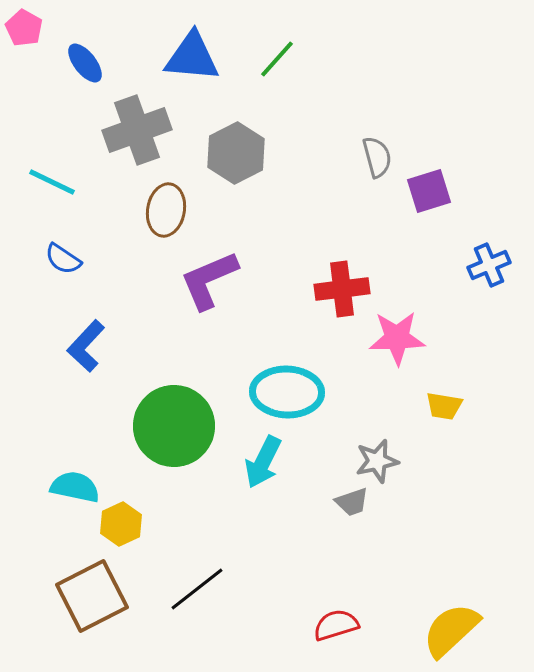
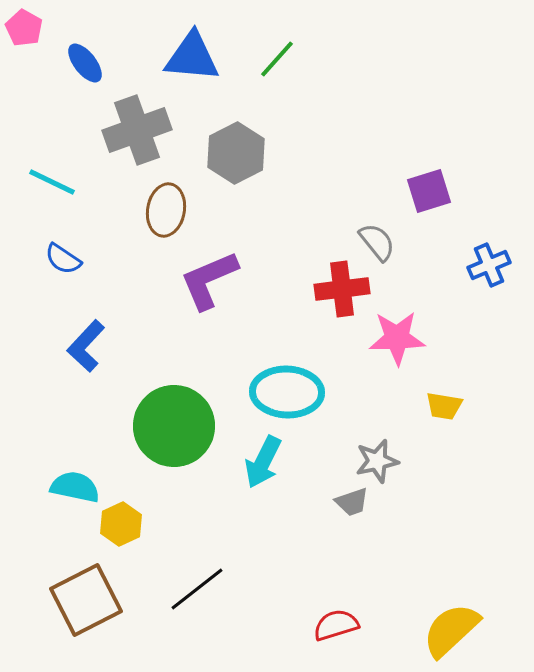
gray semicircle: moved 85 px down; rotated 24 degrees counterclockwise
brown square: moved 6 px left, 4 px down
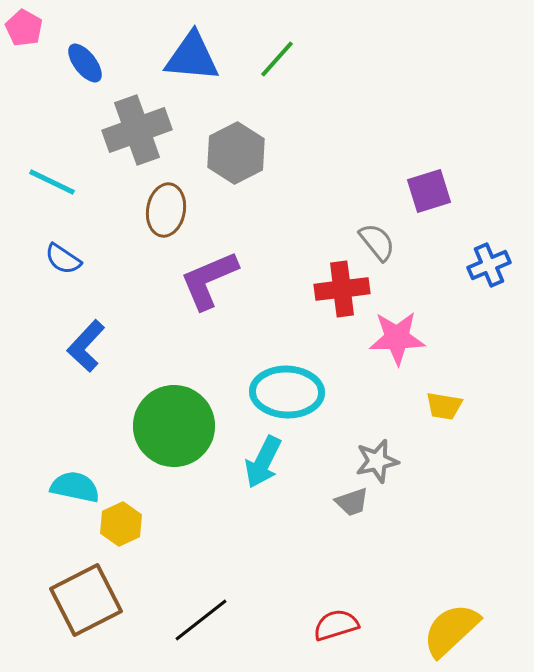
black line: moved 4 px right, 31 px down
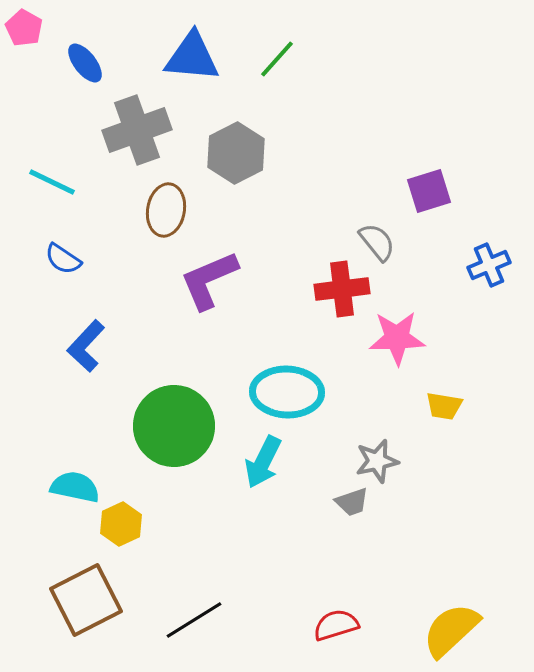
black line: moved 7 px left; rotated 6 degrees clockwise
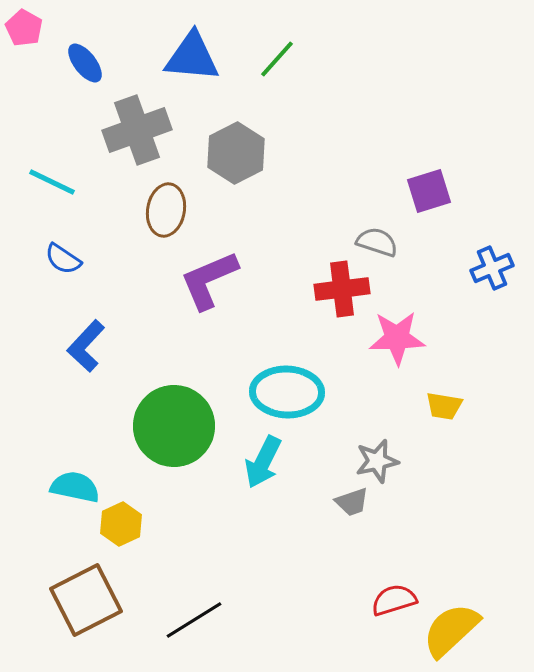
gray semicircle: rotated 33 degrees counterclockwise
blue cross: moved 3 px right, 3 px down
red semicircle: moved 58 px right, 25 px up
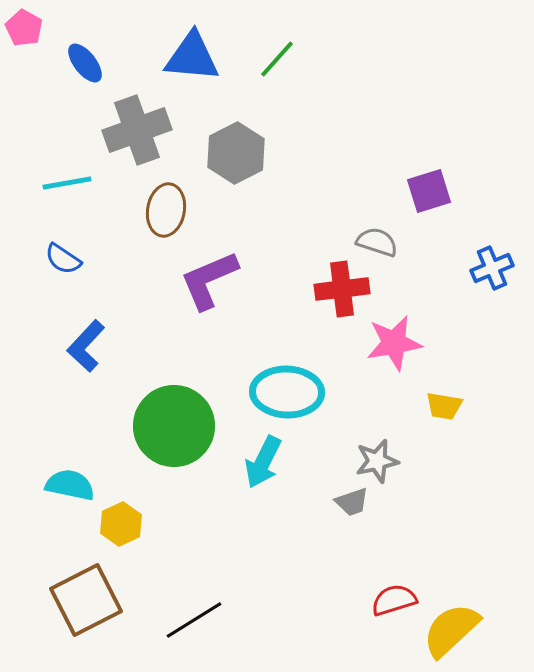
cyan line: moved 15 px right, 1 px down; rotated 36 degrees counterclockwise
pink star: moved 3 px left, 5 px down; rotated 8 degrees counterclockwise
cyan semicircle: moved 5 px left, 2 px up
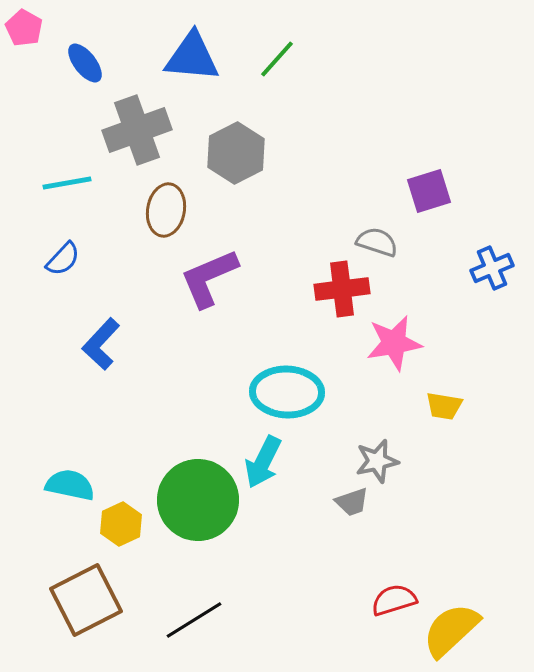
blue semicircle: rotated 81 degrees counterclockwise
purple L-shape: moved 2 px up
blue L-shape: moved 15 px right, 2 px up
green circle: moved 24 px right, 74 px down
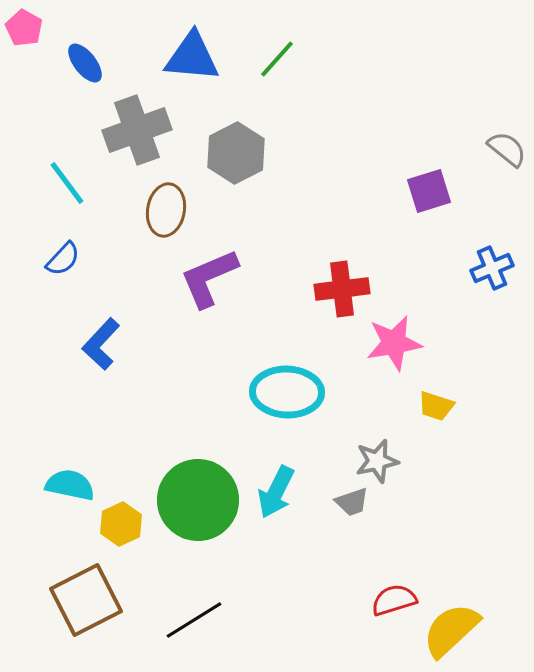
cyan line: rotated 63 degrees clockwise
gray semicircle: moved 130 px right, 93 px up; rotated 21 degrees clockwise
yellow trapezoid: moved 8 px left; rotated 9 degrees clockwise
cyan arrow: moved 13 px right, 30 px down
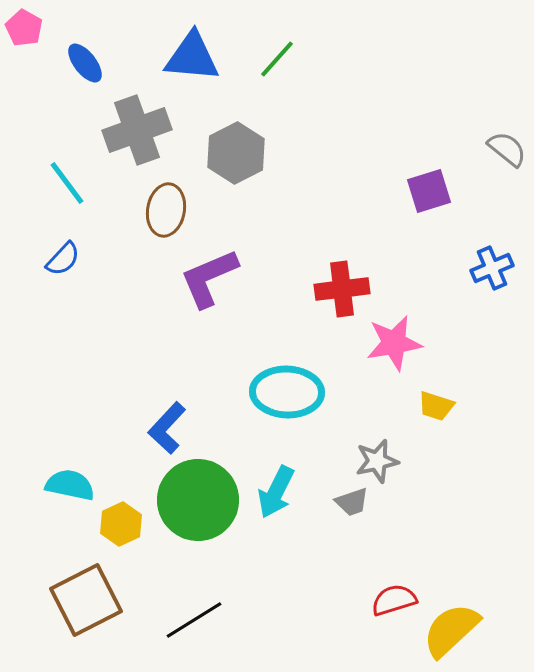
blue L-shape: moved 66 px right, 84 px down
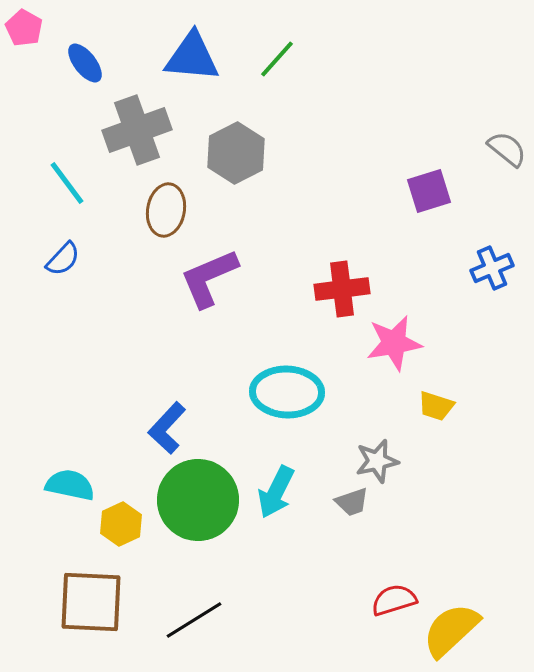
brown square: moved 5 px right, 2 px down; rotated 30 degrees clockwise
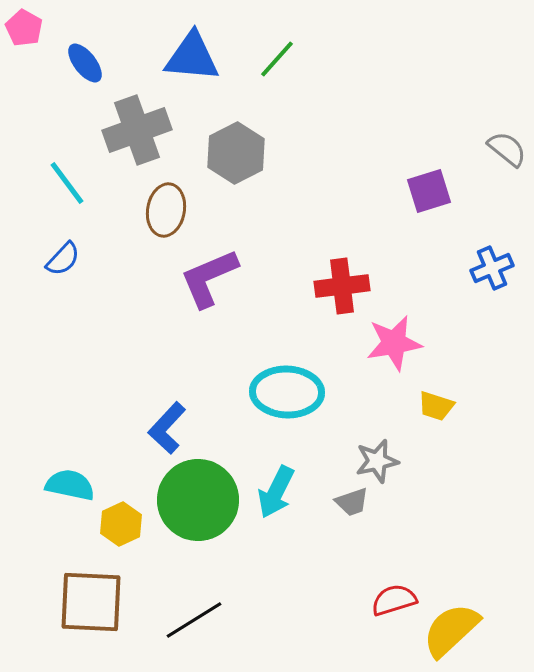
red cross: moved 3 px up
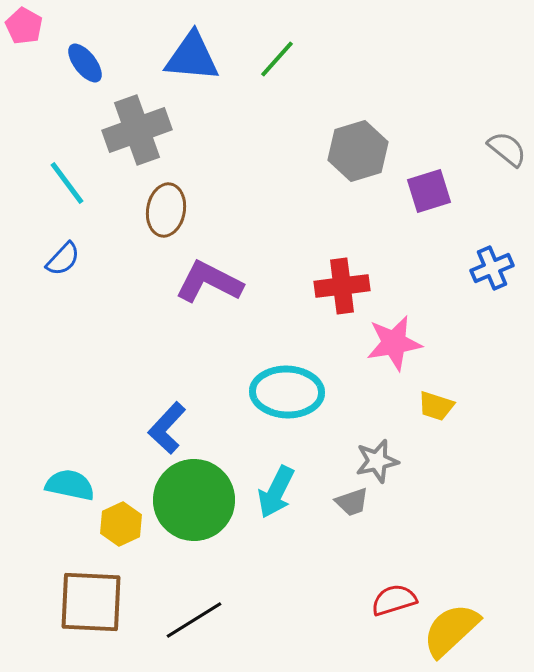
pink pentagon: moved 2 px up
gray hexagon: moved 122 px right, 2 px up; rotated 10 degrees clockwise
purple L-shape: moved 4 px down; rotated 50 degrees clockwise
green circle: moved 4 px left
